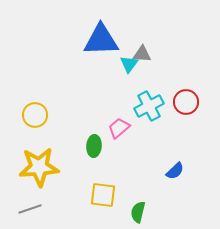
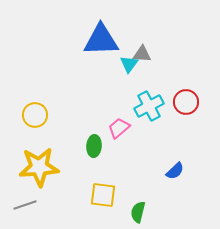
gray line: moved 5 px left, 4 px up
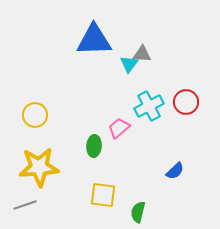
blue triangle: moved 7 px left
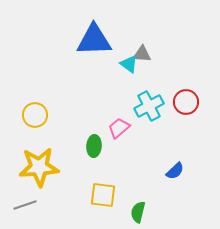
cyan triangle: rotated 30 degrees counterclockwise
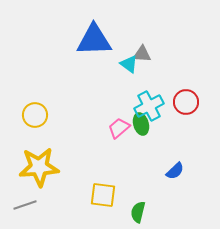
green ellipse: moved 47 px right, 22 px up; rotated 20 degrees counterclockwise
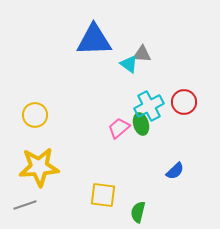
red circle: moved 2 px left
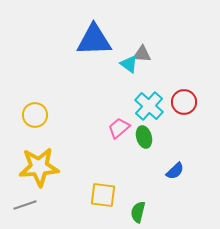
cyan cross: rotated 20 degrees counterclockwise
green ellipse: moved 3 px right, 13 px down
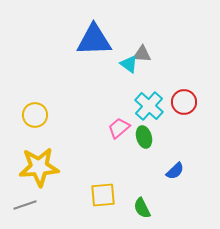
yellow square: rotated 12 degrees counterclockwise
green semicircle: moved 4 px right, 4 px up; rotated 40 degrees counterclockwise
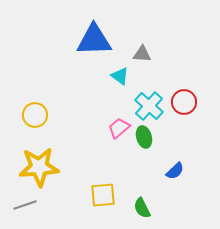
cyan triangle: moved 9 px left, 12 px down
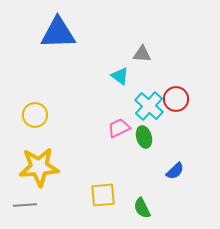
blue triangle: moved 36 px left, 7 px up
red circle: moved 8 px left, 3 px up
pink trapezoid: rotated 15 degrees clockwise
gray line: rotated 15 degrees clockwise
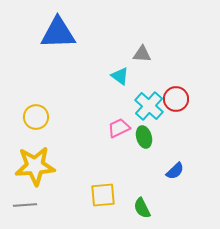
yellow circle: moved 1 px right, 2 px down
yellow star: moved 4 px left, 1 px up
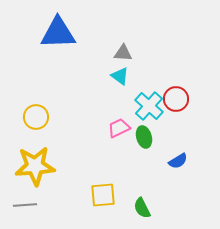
gray triangle: moved 19 px left, 1 px up
blue semicircle: moved 3 px right, 10 px up; rotated 12 degrees clockwise
